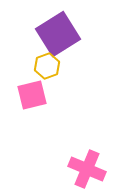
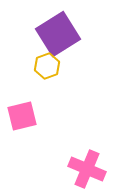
pink square: moved 10 px left, 21 px down
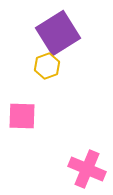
purple square: moved 1 px up
pink square: rotated 16 degrees clockwise
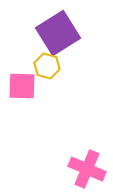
yellow hexagon: rotated 25 degrees counterclockwise
pink square: moved 30 px up
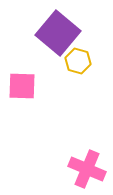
purple square: rotated 18 degrees counterclockwise
yellow hexagon: moved 31 px right, 5 px up
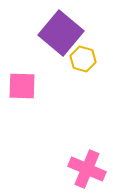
purple square: moved 3 px right
yellow hexagon: moved 5 px right, 2 px up
